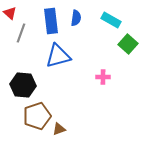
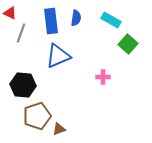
red triangle: rotated 16 degrees counterclockwise
blue triangle: rotated 8 degrees counterclockwise
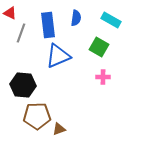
blue rectangle: moved 3 px left, 4 px down
green square: moved 29 px left, 3 px down; rotated 12 degrees counterclockwise
brown pentagon: rotated 16 degrees clockwise
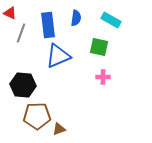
green square: rotated 18 degrees counterclockwise
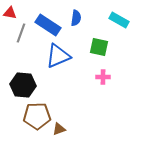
red triangle: rotated 16 degrees counterclockwise
cyan rectangle: moved 8 px right
blue rectangle: rotated 50 degrees counterclockwise
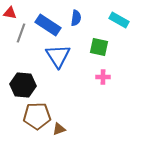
blue triangle: rotated 40 degrees counterclockwise
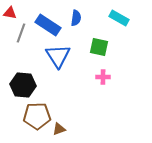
cyan rectangle: moved 2 px up
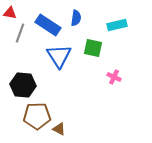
cyan rectangle: moved 2 px left, 7 px down; rotated 42 degrees counterclockwise
gray line: moved 1 px left
green square: moved 6 px left, 1 px down
blue triangle: moved 1 px right
pink cross: moved 11 px right; rotated 24 degrees clockwise
brown triangle: rotated 48 degrees clockwise
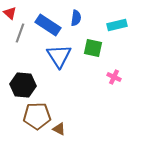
red triangle: rotated 32 degrees clockwise
